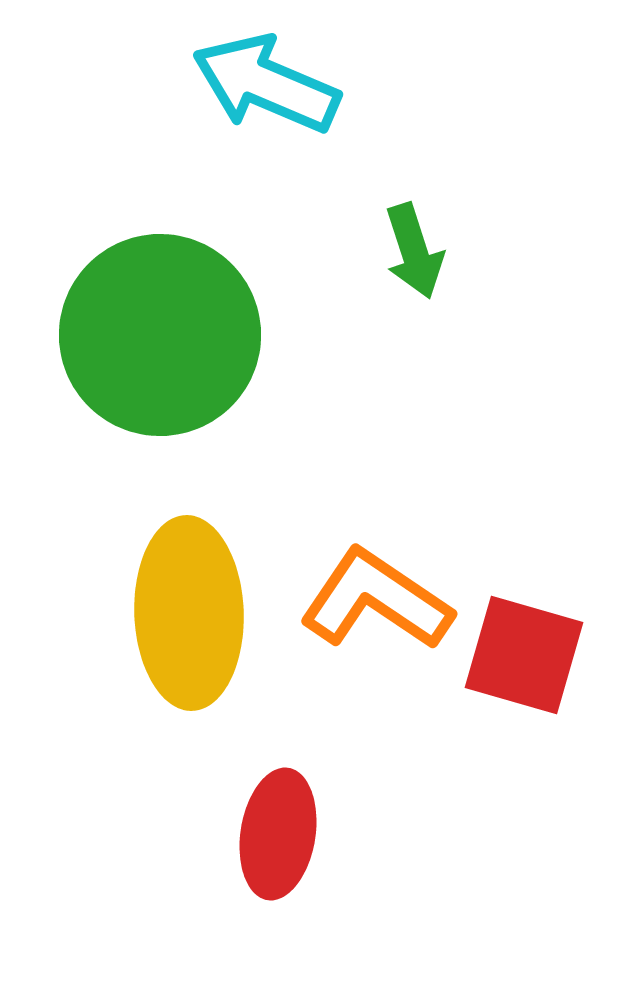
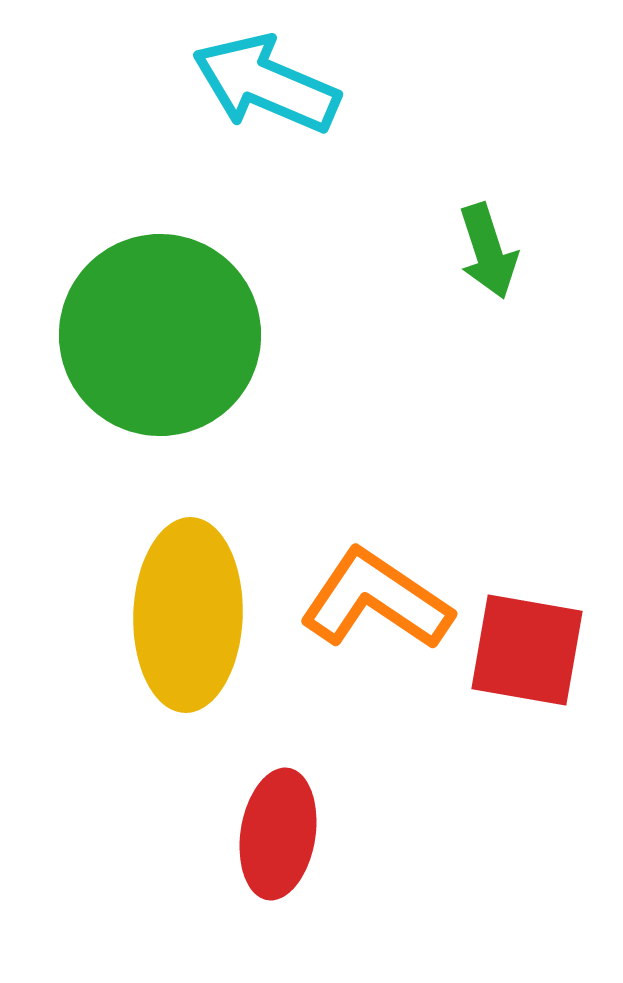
green arrow: moved 74 px right
yellow ellipse: moved 1 px left, 2 px down; rotated 4 degrees clockwise
red square: moved 3 px right, 5 px up; rotated 6 degrees counterclockwise
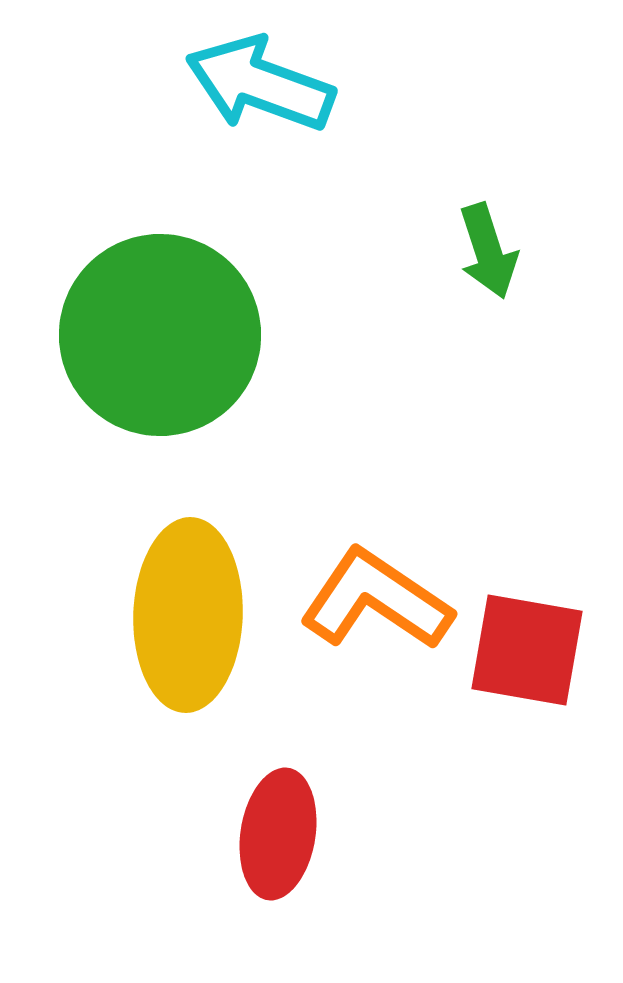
cyan arrow: moved 6 px left; rotated 3 degrees counterclockwise
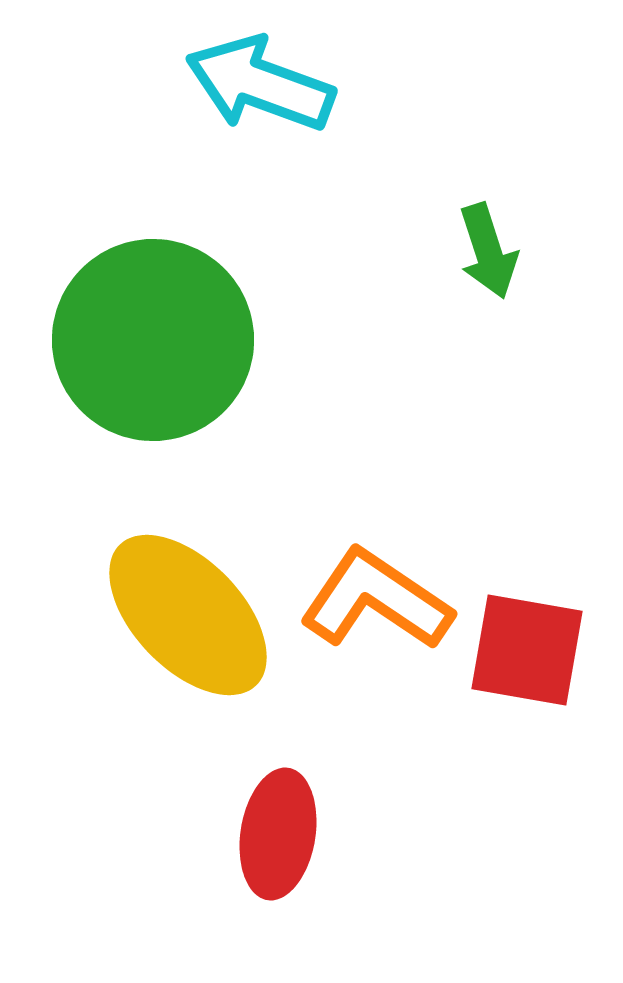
green circle: moved 7 px left, 5 px down
yellow ellipse: rotated 46 degrees counterclockwise
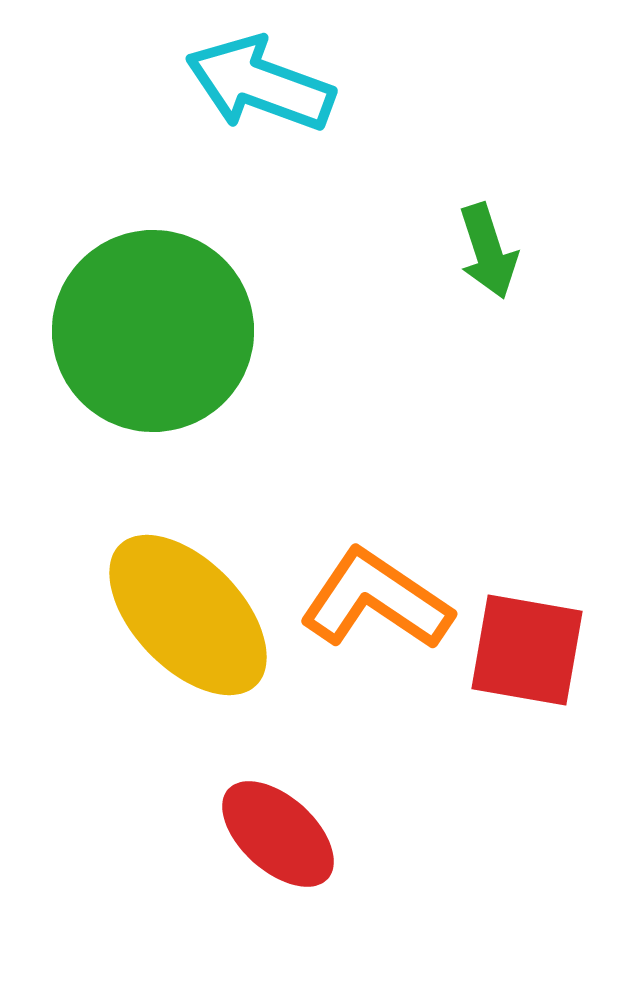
green circle: moved 9 px up
red ellipse: rotated 57 degrees counterclockwise
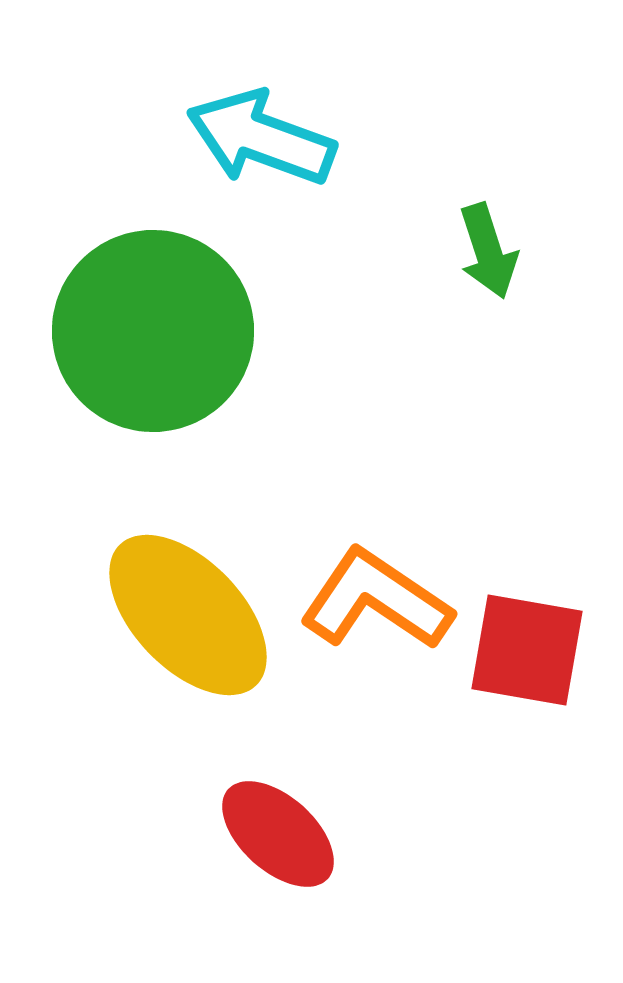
cyan arrow: moved 1 px right, 54 px down
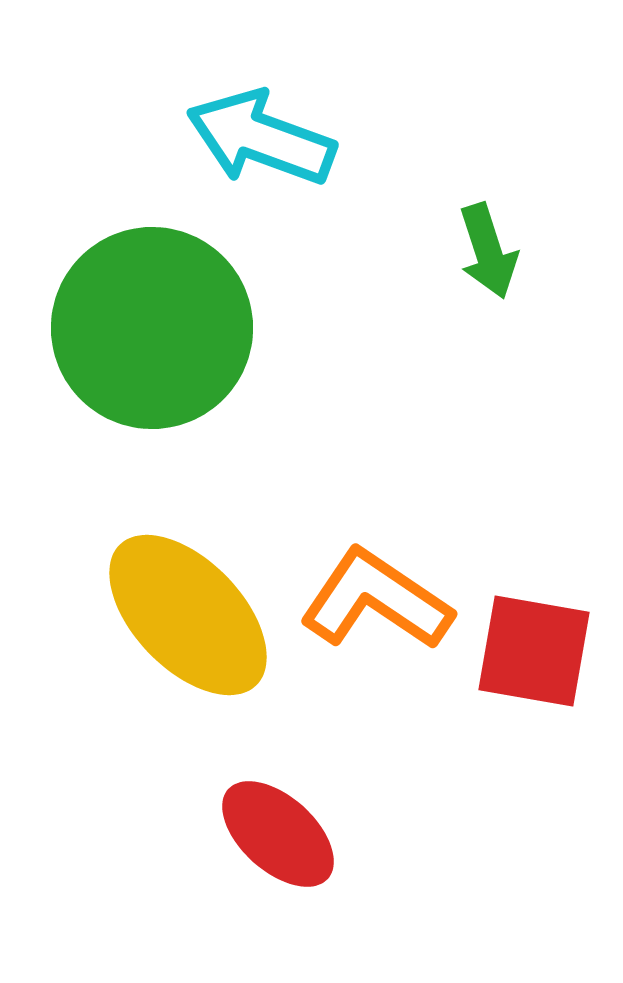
green circle: moved 1 px left, 3 px up
red square: moved 7 px right, 1 px down
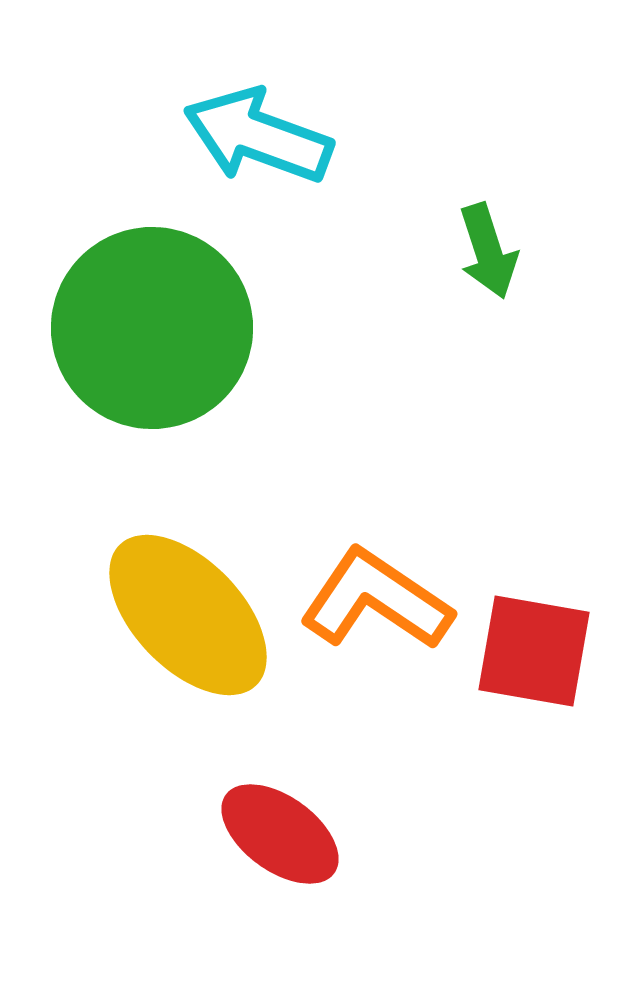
cyan arrow: moved 3 px left, 2 px up
red ellipse: moved 2 px right; rotated 6 degrees counterclockwise
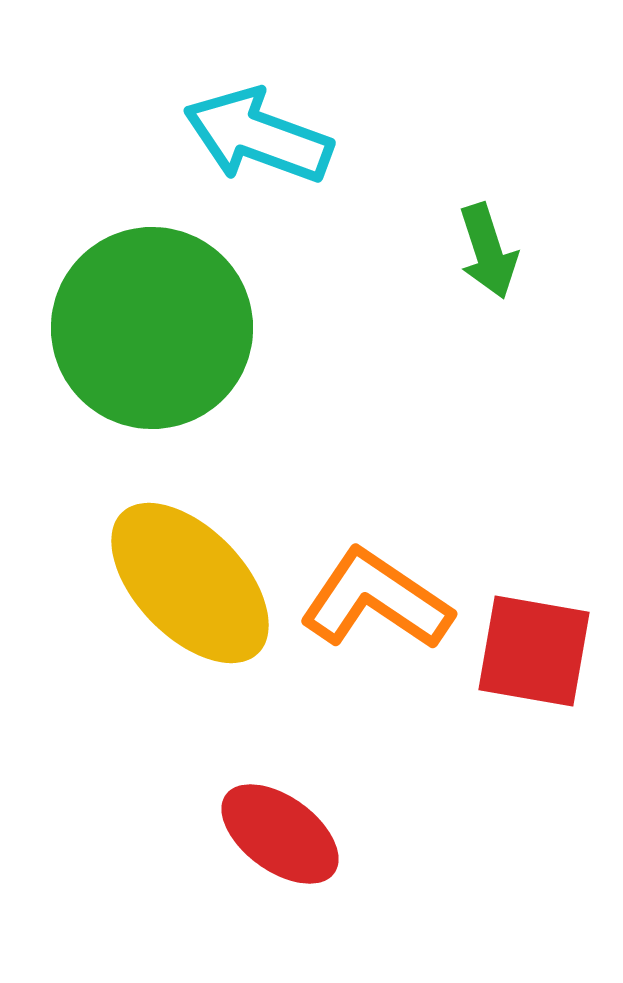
yellow ellipse: moved 2 px right, 32 px up
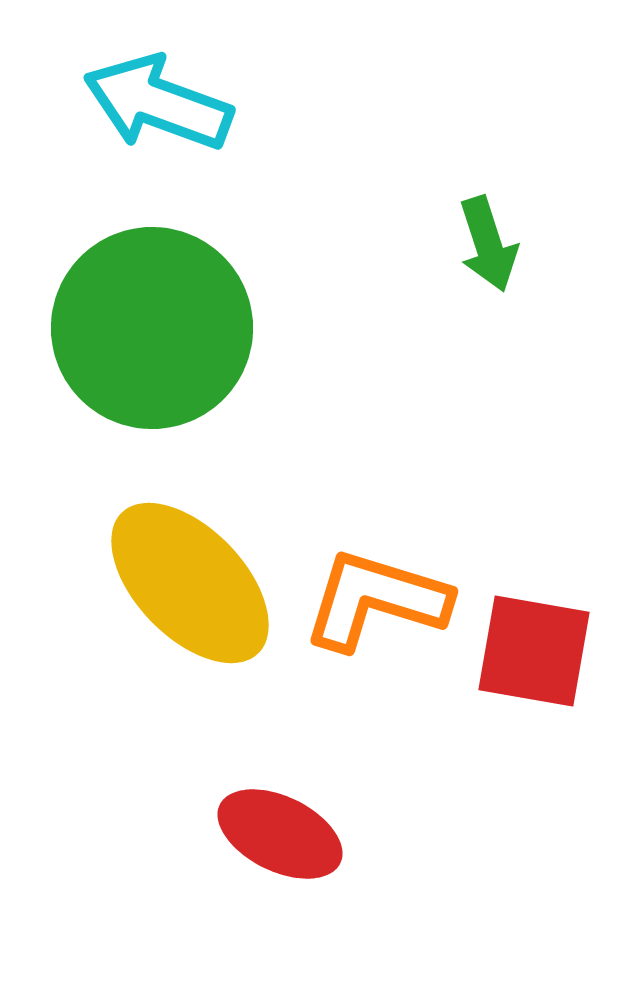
cyan arrow: moved 100 px left, 33 px up
green arrow: moved 7 px up
orange L-shape: rotated 17 degrees counterclockwise
red ellipse: rotated 10 degrees counterclockwise
